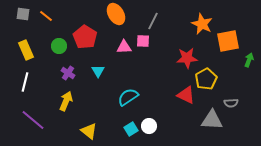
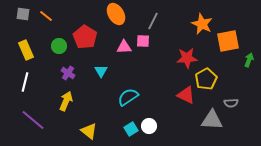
cyan triangle: moved 3 px right
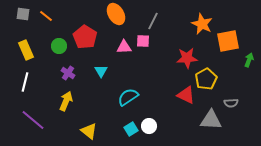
gray triangle: moved 1 px left
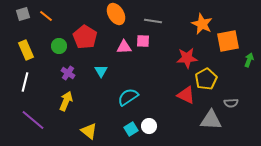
gray square: rotated 24 degrees counterclockwise
gray line: rotated 72 degrees clockwise
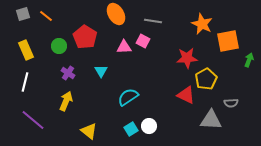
pink square: rotated 24 degrees clockwise
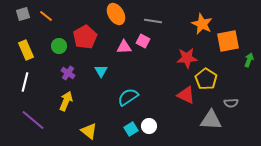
red pentagon: rotated 10 degrees clockwise
yellow pentagon: rotated 10 degrees counterclockwise
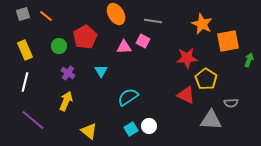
yellow rectangle: moved 1 px left
